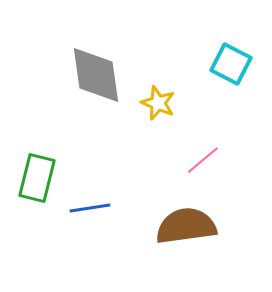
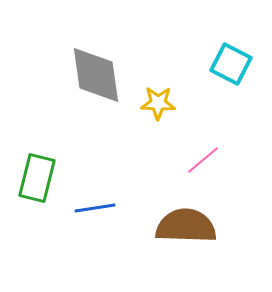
yellow star: rotated 20 degrees counterclockwise
blue line: moved 5 px right
brown semicircle: rotated 10 degrees clockwise
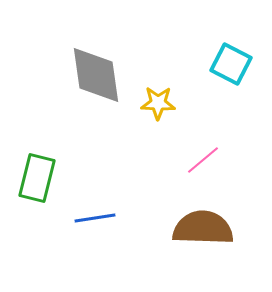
blue line: moved 10 px down
brown semicircle: moved 17 px right, 2 px down
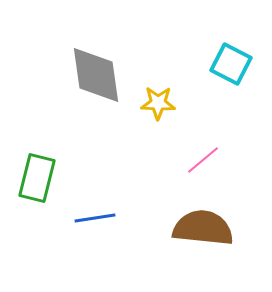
brown semicircle: rotated 4 degrees clockwise
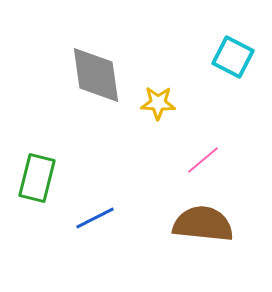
cyan square: moved 2 px right, 7 px up
blue line: rotated 18 degrees counterclockwise
brown semicircle: moved 4 px up
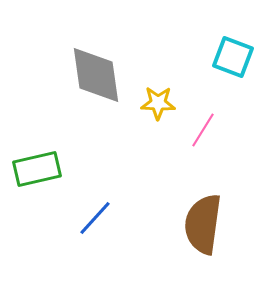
cyan square: rotated 6 degrees counterclockwise
pink line: moved 30 px up; rotated 18 degrees counterclockwise
green rectangle: moved 9 px up; rotated 63 degrees clockwise
blue line: rotated 21 degrees counterclockwise
brown semicircle: rotated 88 degrees counterclockwise
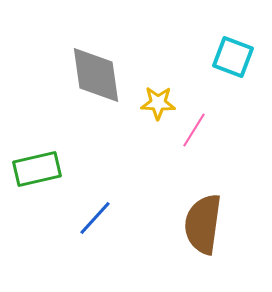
pink line: moved 9 px left
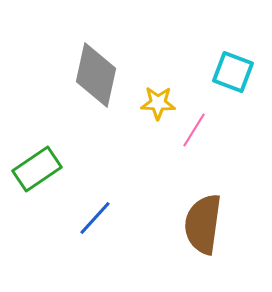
cyan square: moved 15 px down
gray diamond: rotated 20 degrees clockwise
green rectangle: rotated 21 degrees counterclockwise
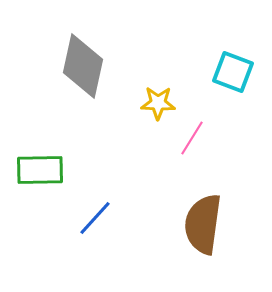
gray diamond: moved 13 px left, 9 px up
pink line: moved 2 px left, 8 px down
green rectangle: moved 3 px right, 1 px down; rotated 33 degrees clockwise
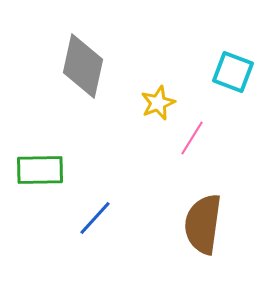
yellow star: rotated 24 degrees counterclockwise
